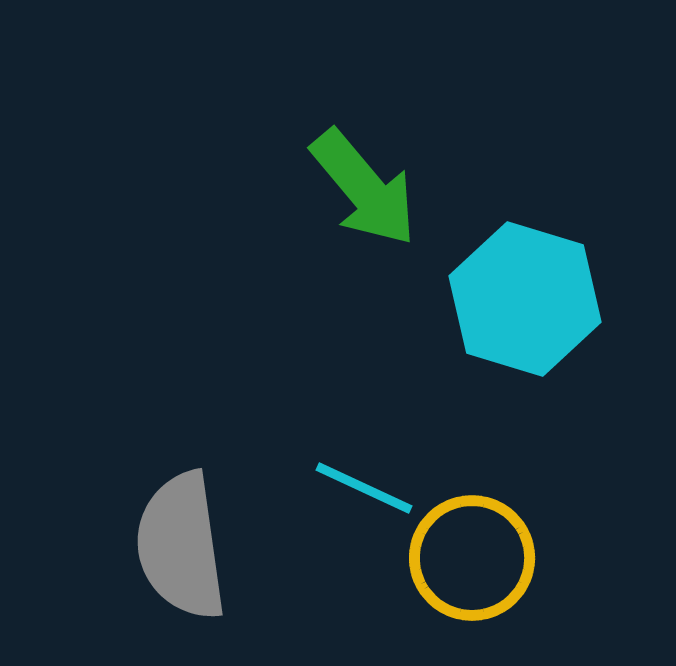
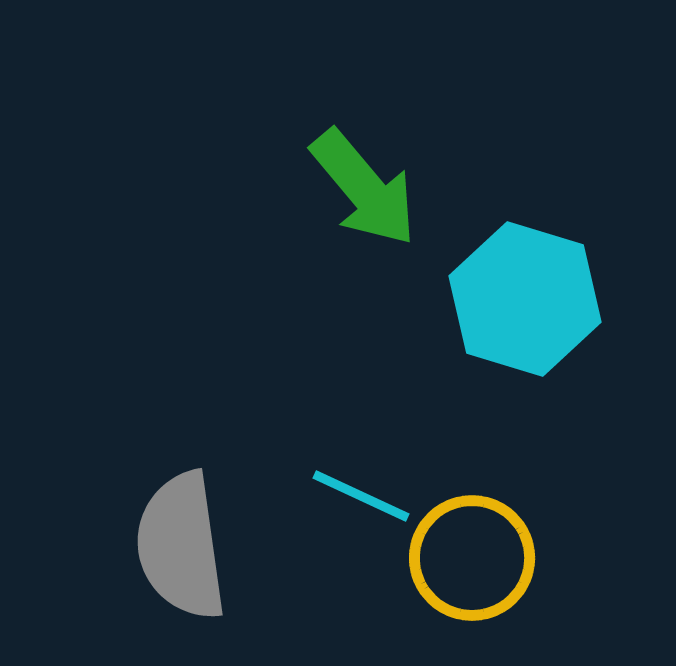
cyan line: moved 3 px left, 8 px down
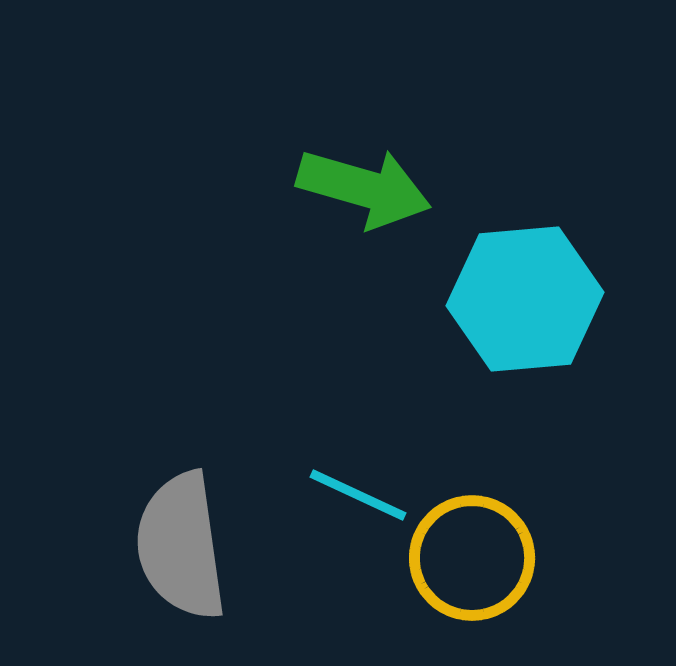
green arrow: rotated 34 degrees counterclockwise
cyan hexagon: rotated 22 degrees counterclockwise
cyan line: moved 3 px left, 1 px up
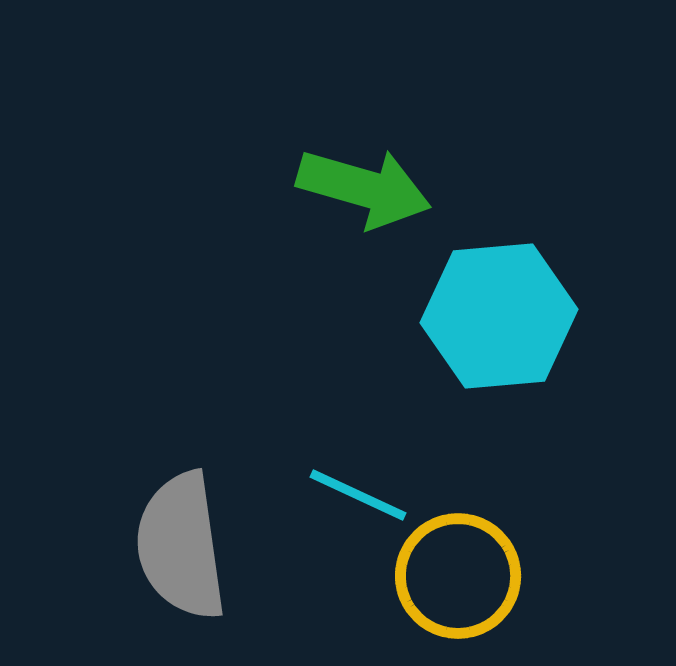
cyan hexagon: moved 26 px left, 17 px down
yellow circle: moved 14 px left, 18 px down
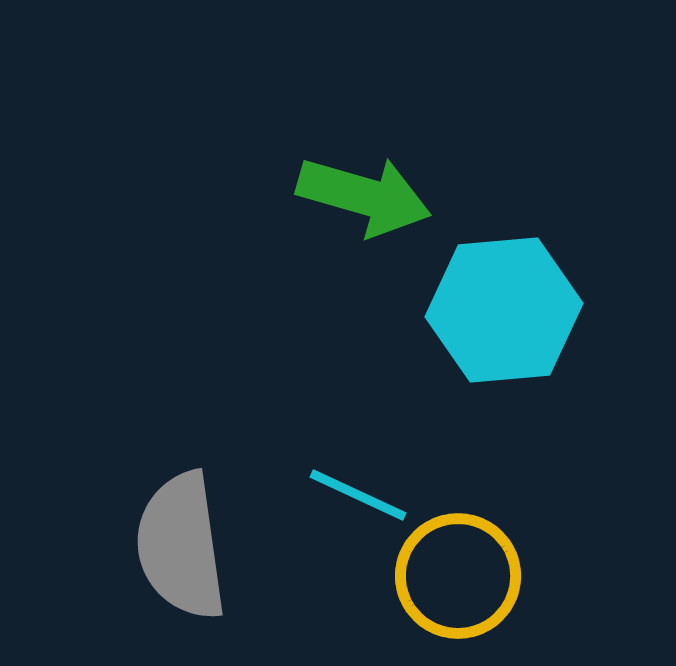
green arrow: moved 8 px down
cyan hexagon: moved 5 px right, 6 px up
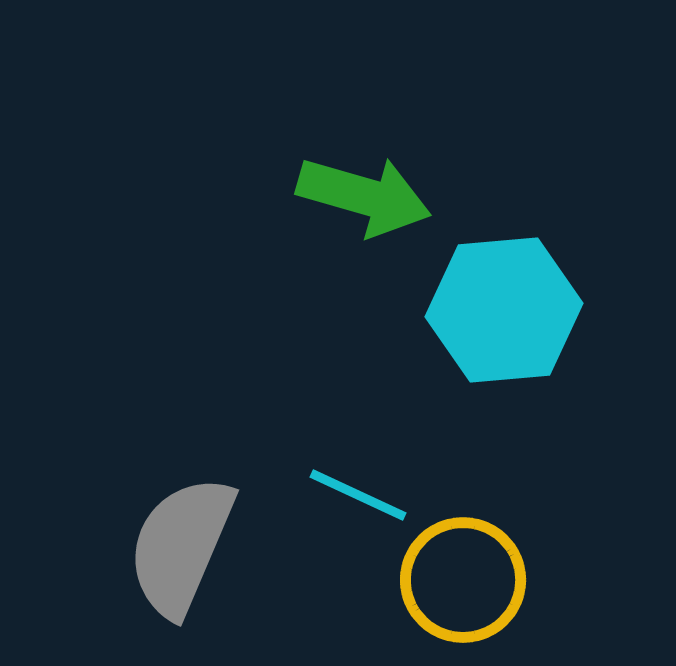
gray semicircle: rotated 31 degrees clockwise
yellow circle: moved 5 px right, 4 px down
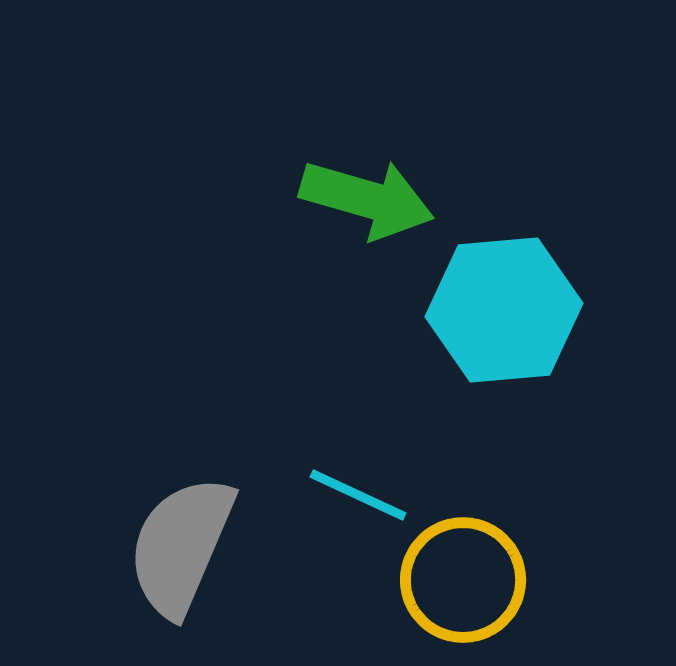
green arrow: moved 3 px right, 3 px down
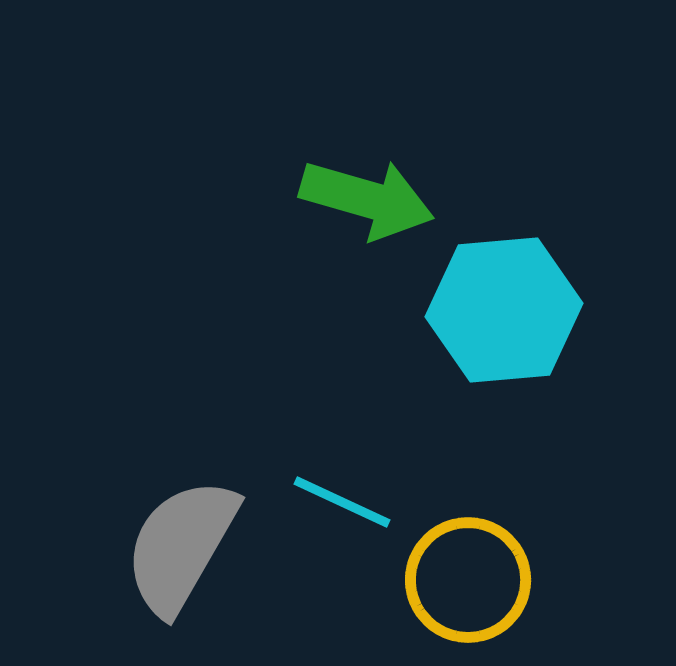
cyan line: moved 16 px left, 7 px down
gray semicircle: rotated 7 degrees clockwise
yellow circle: moved 5 px right
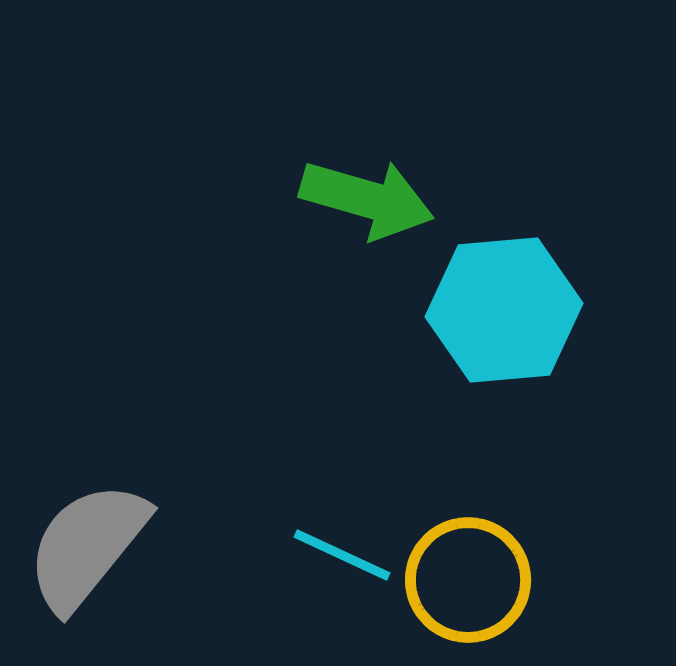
cyan line: moved 53 px down
gray semicircle: moved 94 px left; rotated 9 degrees clockwise
